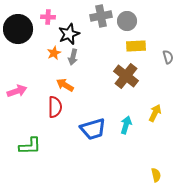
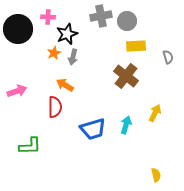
black star: moved 2 px left
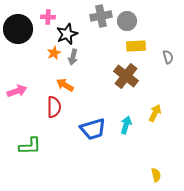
red semicircle: moved 1 px left
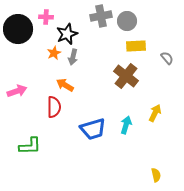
pink cross: moved 2 px left
gray semicircle: moved 1 px left, 1 px down; rotated 24 degrees counterclockwise
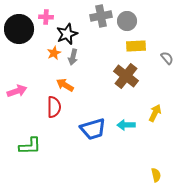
black circle: moved 1 px right
cyan arrow: rotated 108 degrees counterclockwise
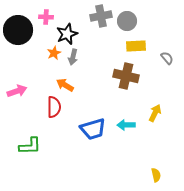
black circle: moved 1 px left, 1 px down
brown cross: rotated 25 degrees counterclockwise
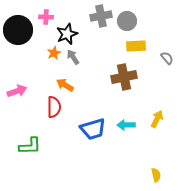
gray arrow: rotated 133 degrees clockwise
brown cross: moved 2 px left, 1 px down; rotated 25 degrees counterclockwise
yellow arrow: moved 2 px right, 6 px down
